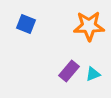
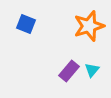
orange star: rotated 16 degrees counterclockwise
cyan triangle: moved 1 px left, 4 px up; rotated 28 degrees counterclockwise
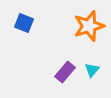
blue square: moved 2 px left, 1 px up
purple rectangle: moved 4 px left, 1 px down
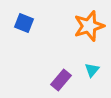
purple rectangle: moved 4 px left, 8 px down
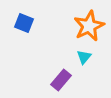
orange star: rotated 8 degrees counterclockwise
cyan triangle: moved 8 px left, 13 px up
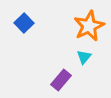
blue square: rotated 24 degrees clockwise
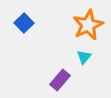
orange star: moved 1 px left, 1 px up
purple rectangle: moved 1 px left
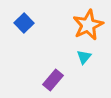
purple rectangle: moved 7 px left
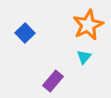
blue square: moved 1 px right, 10 px down
purple rectangle: moved 1 px down
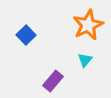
blue square: moved 1 px right, 2 px down
cyan triangle: moved 1 px right, 3 px down
